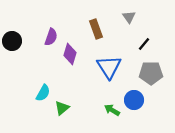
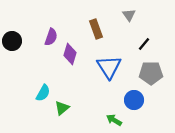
gray triangle: moved 2 px up
green arrow: moved 2 px right, 10 px down
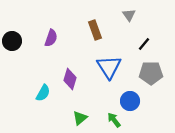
brown rectangle: moved 1 px left, 1 px down
purple semicircle: moved 1 px down
purple diamond: moved 25 px down
blue circle: moved 4 px left, 1 px down
green triangle: moved 18 px right, 10 px down
green arrow: rotated 21 degrees clockwise
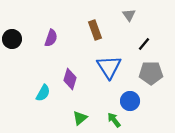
black circle: moved 2 px up
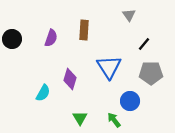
brown rectangle: moved 11 px left; rotated 24 degrees clockwise
green triangle: rotated 21 degrees counterclockwise
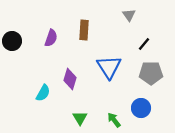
black circle: moved 2 px down
blue circle: moved 11 px right, 7 px down
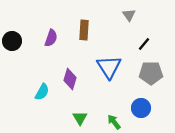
cyan semicircle: moved 1 px left, 1 px up
green arrow: moved 2 px down
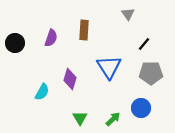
gray triangle: moved 1 px left, 1 px up
black circle: moved 3 px right, 2 px down
green arrow: moved 1 px left, 3 px up; rotated 84 degrees clockwise
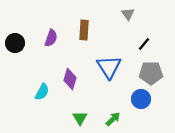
blue circle: moved 9 px up
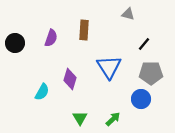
gray triangle: rotated 40 degrees counterclockwise
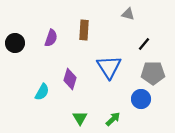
gray pentagon: moved 2 px right
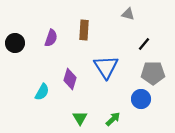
blue triangle: moved 3 px left
